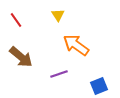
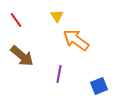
yellow triangle: moved 1 px left, 1 px down
orange arrow: moved 5 px up
brown arrow: moved 1 px right, 1 px up
purple line: rotated 60 degrees counterclockwise
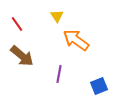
red line: moved 1 px right, 4 px down
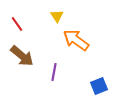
purple line: moved 5 px left, 2 px up
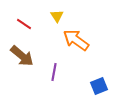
red line: moved 7 px right; rotated 21 degrees counterclockwise
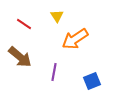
orange arrow: moved 1 px left, 1 px up; rotated 68 degrees counterclockwise
brown arrow: moved 2 px left, 1 px down
blue square: moved 7 px left, 5 px up
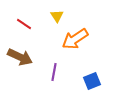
brown arrow: rotated 15 degrees counterclockwise
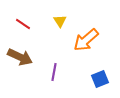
yellow triangle: moved 3 px right, 5 px down
red line: moved 1 px left
orange arrow: moved 11 px right, 1 px down; rotated 8 degrees counterclockwise
blue square: moved 8 px right, 2 px up
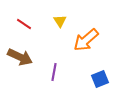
red line: moved 1 px right
